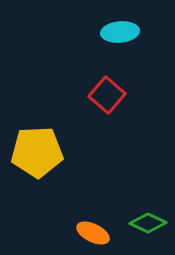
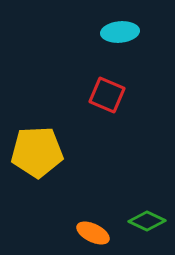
red square: rotated 18 degrees counterclockwise
green diamond: moved 1 px left, 2 px up
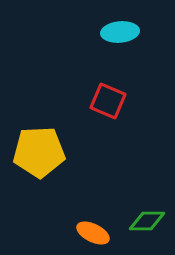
red square: moved 1 px right, 6 px down
yellow pentagon: moved 2 px right
green diamond: rotated 24 degrees counterclockwise
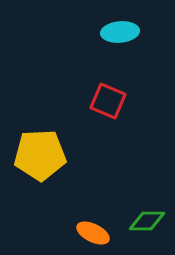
yellow pentagon: moved 1 px right, 3 px down
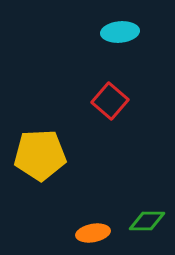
red square: moved 2 px right; rotated 18 degrees clockwise
orange ellipse: rotated 36 degrees counterclockwise
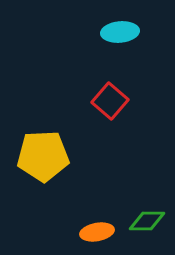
yellow pentagon: moved 3 px right, 1 px down
orange ellipse: moved 4 px right, 1 px up
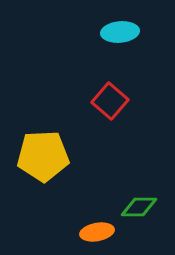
green diamond: moved 8 px left, 14 px up
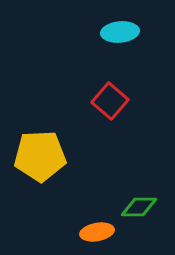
yellow pentagon: moved 3 px left
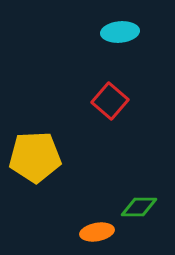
yellow pentagon: moved 5 px left, 1 px down
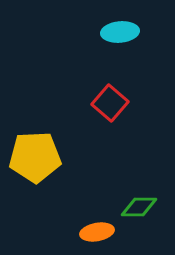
red square: moved 2 px down
